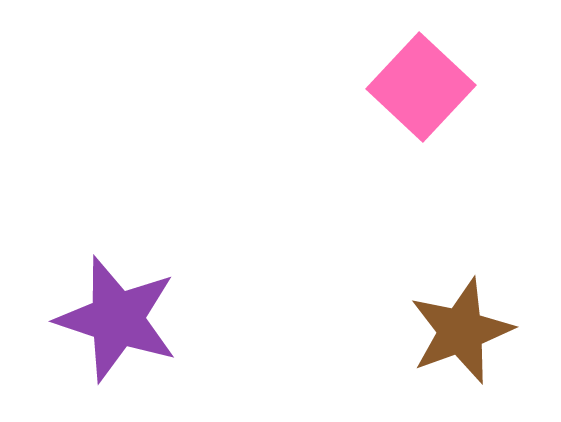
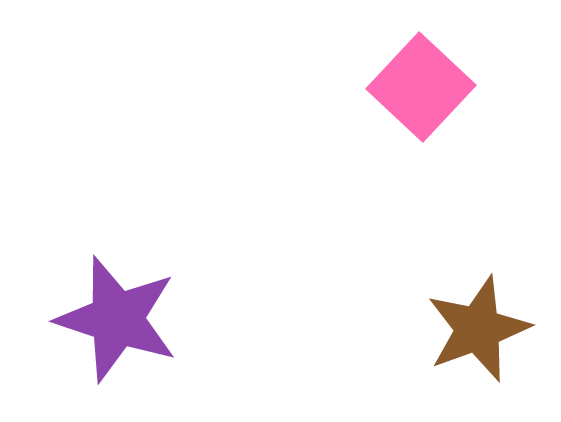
brown star: moved 17 px right, 2 px up
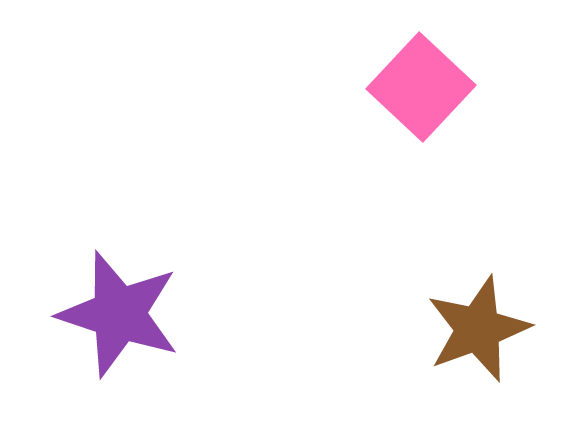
purple star: moved 2 px right, 5 px up
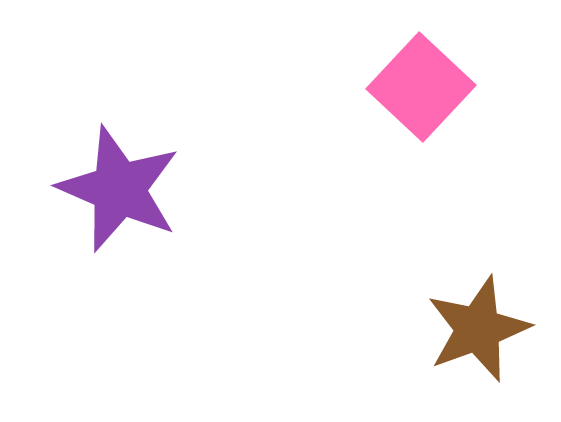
purple star: moved 125 px up; rotated 5 degrees clockwise
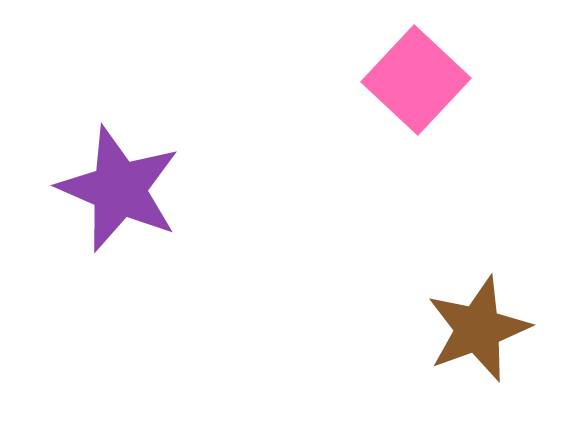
pink square: moved 5 px left, 7 px up
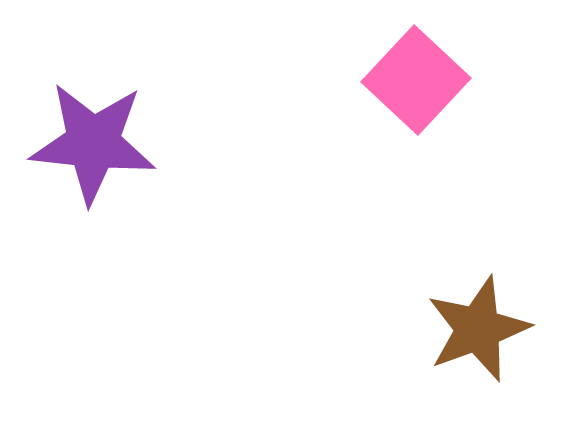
purple star: moved 26 px left, 46 px up; rotated 17 degrees counterclockwise
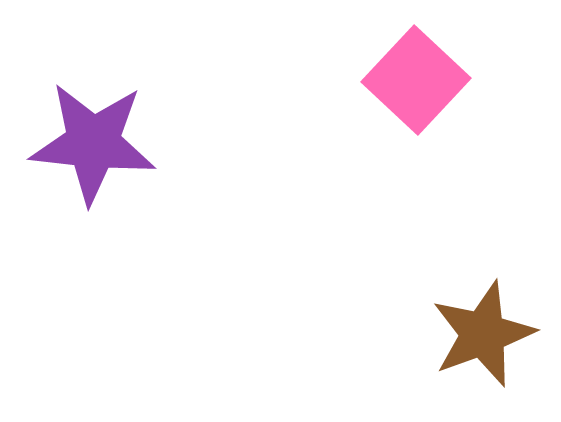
brown star: moved 5 px right, 5 px down
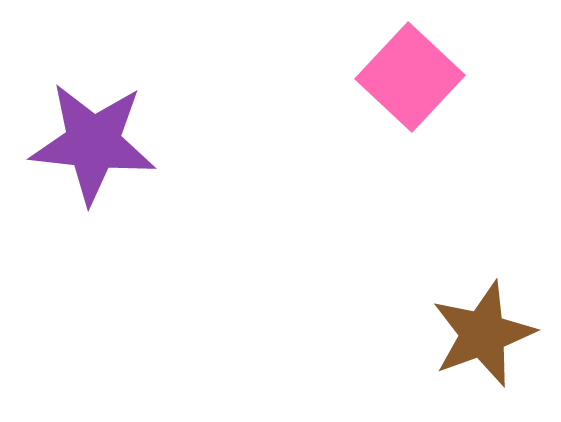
pink square: moved 6 px left, 3 px up
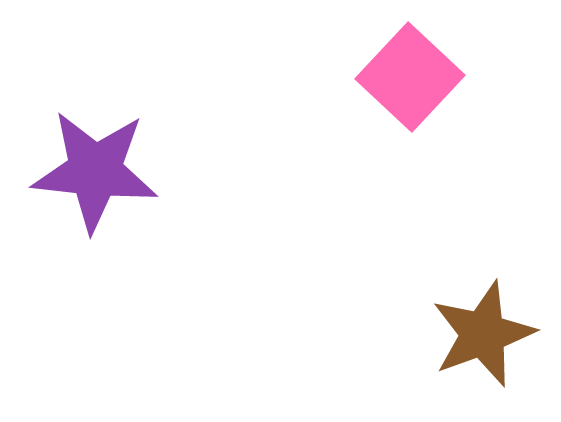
purple star: moved 2 px right, 28 px down
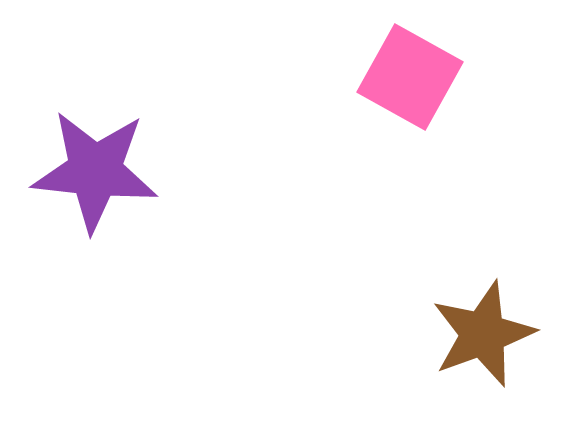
pink square: rotated 14 degrees counterclockwise
